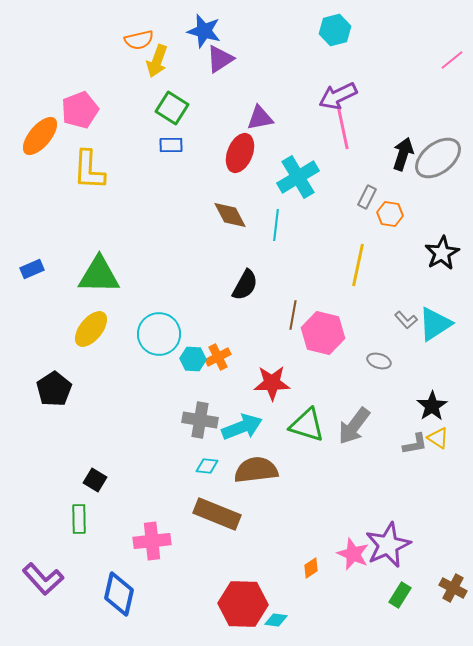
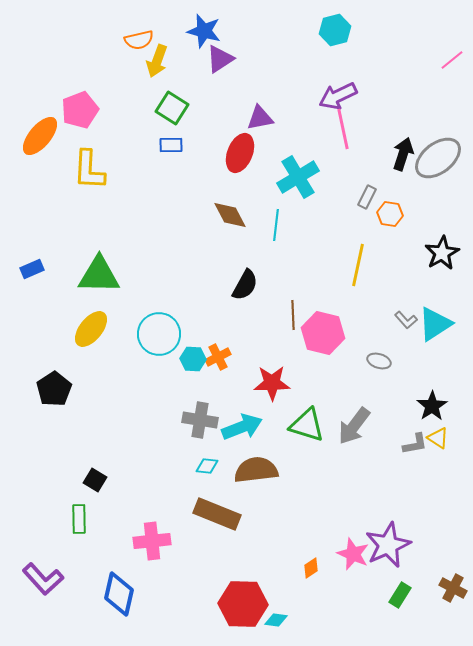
brown line at (293, 315): rotated 12 degrees counterclockwise
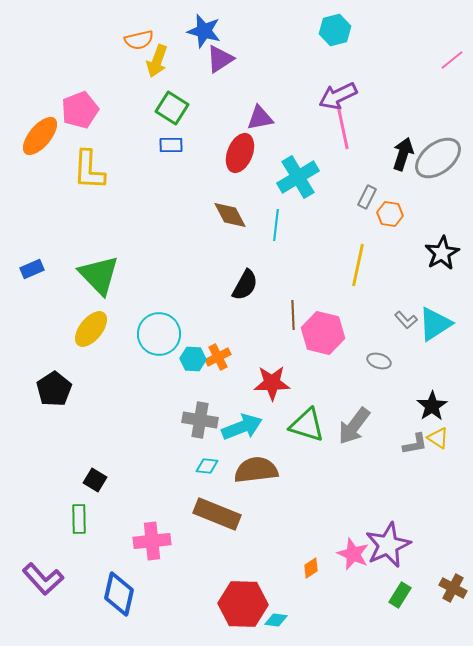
green triangle at (99, 275): rotated 45 degrees clockwise
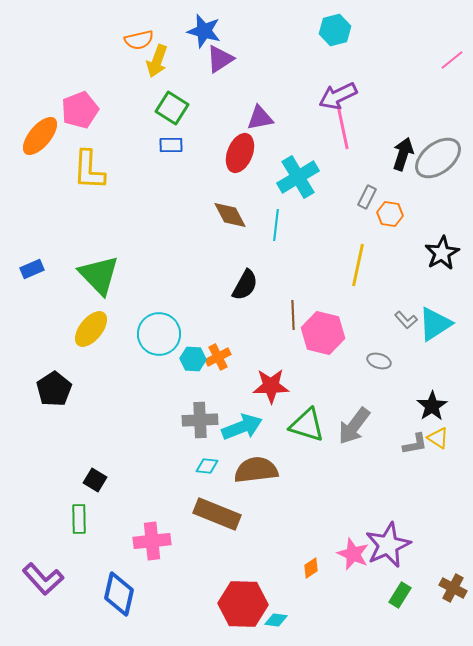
red star at (272, 383): moved 1 px left, 3 px down
gray cross at (200, 420): rotated 12 degrees counterclockwise
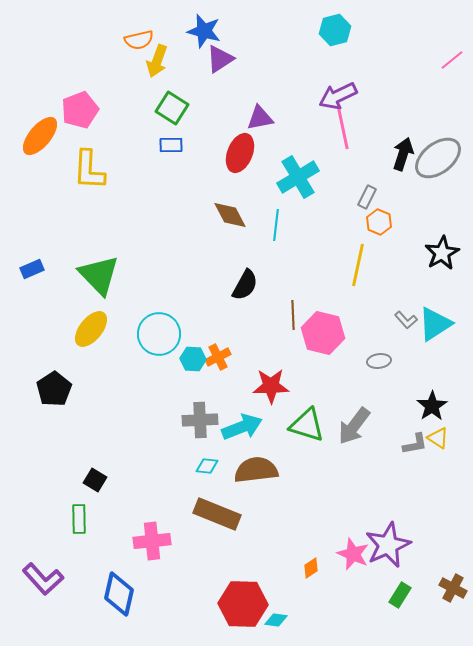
orange hexagon at (390, 214): moved 11 px left, 8 px down; rotated 15 degrees clockwise
gray ellipse at (379, 361): rotated 25 degrees counterclockwise
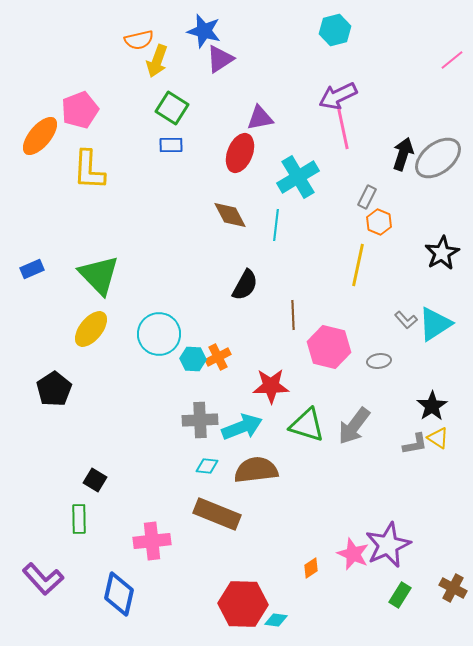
pink hexagon at (323, 333): moved 6 px right, 14 px down
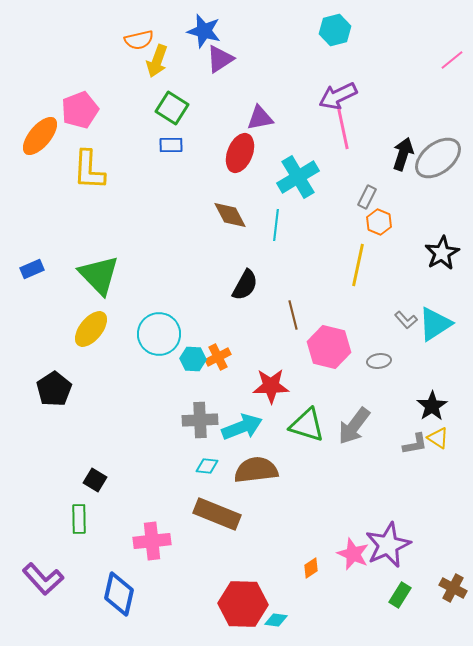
brown line at (293, 315): rotated 12 degrees counterclockwise
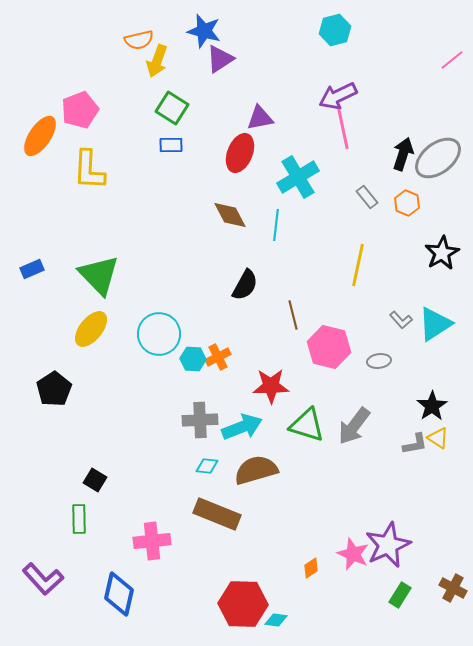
orange ellipse at (40, 136): rotated 6 degrees counterclockwise
gray rectangle at (367, 197): rotated 65 degrees counterclockwise
orange hexagon at (379, 222): moved 28 px right, 19 px up
gray L-shape at (406, 320): moved 5 px left
brown semicircle at (256, 470): rotated 9 degrees counterclockwise
